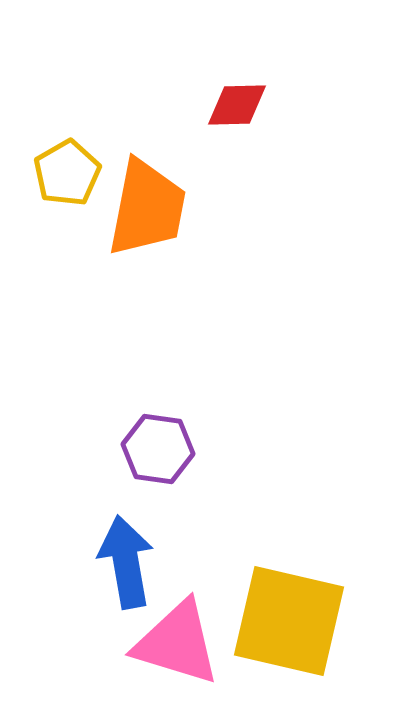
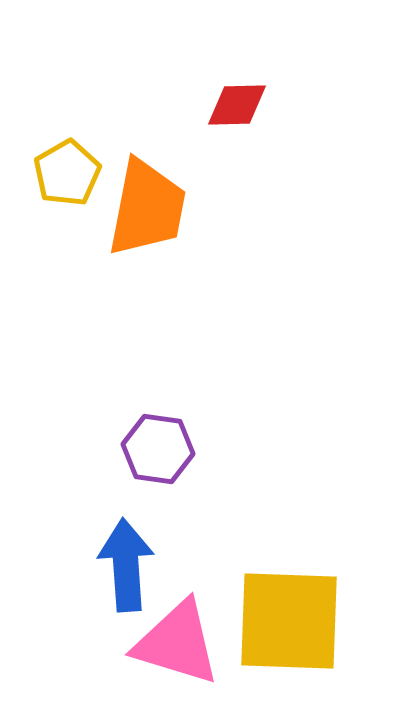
blue arrow: moved 3 px down; rotated 6 degrees clockwise
yellow square: rotated 11 degrees counterclockwise
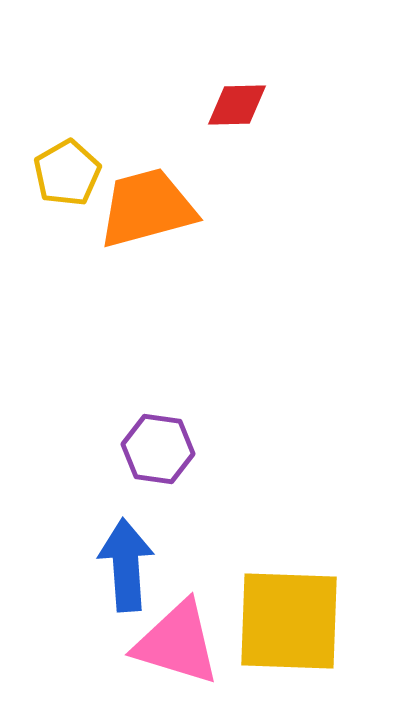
orange trapezoid: rotated 116 degrees counterclockwise
